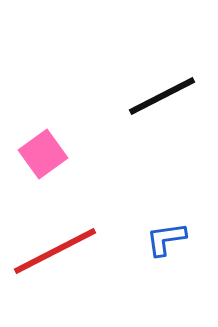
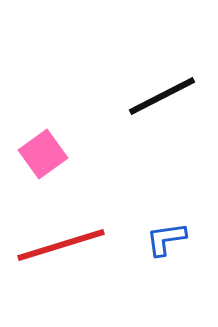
red line: moved 6 px right, 6 px up; rotated 10 degrees clockwise
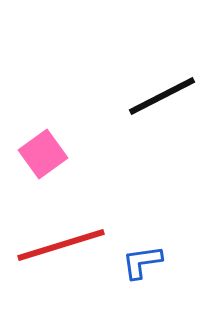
blue L-shape: moved 24 px left, 23 px down
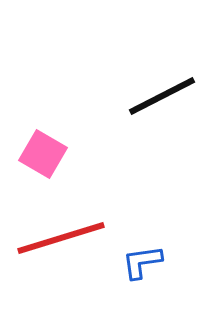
pink square: rotated 24 degrees counterclockwise
red line: moved 7 px up
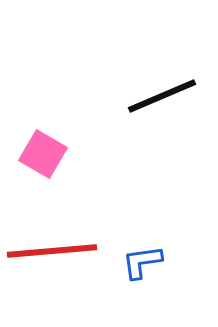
black line: rotated 4 degrees clockwise
red line: moved 9 px left, 13 px down; rotated 12 degrees clockwise
